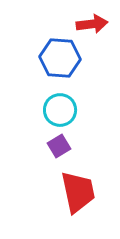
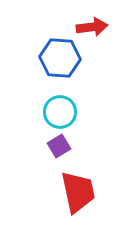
red arrow: moved 3 px down
cyan circle: moved 2 px down
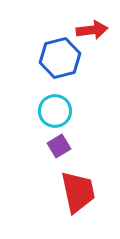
red arrow: moved 3 px down
blue hexagon: rotated 18 degrees counterclockwise
cyan circle: moved 5 px left, 1 px up
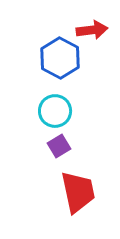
blue hexagon: rotated 18 degrees counterclockwise
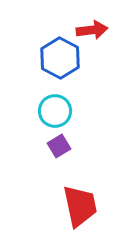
red trapezoid: moved 2 px right, 14 px down
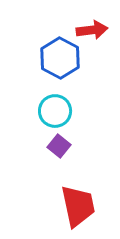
purple square: rotated 20 degrees counterclockwise
red trapezoid: moved 2 px left
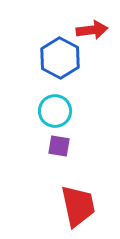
purple square: rotated 30 degrees counterclockwise
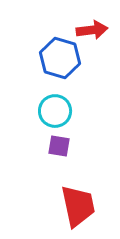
blue hexagon: rotated 12 degrees counterclockwise
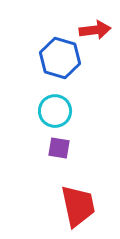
red arrow: moved 3 px right
purple square: moved 2 px down
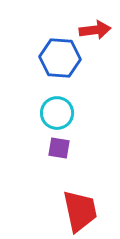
blue hexagon: rotated 12 degrees counterclockwise
cyan circle: moved 2 px right, 2 px down
red trapezoid: moved 2 px right, 5 px down
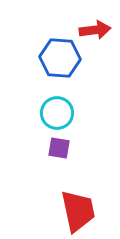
red trapezoid: moved 2 px left
